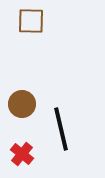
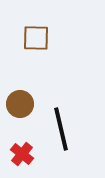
brown square: moved 5 px right, 17 px down
brown circle: moved 2 px left
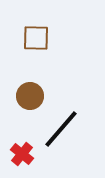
brown circle: moved 10 px right, 8 px up
black line: rotated 54 degrees clockwise
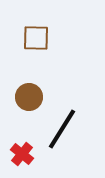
brown circle: moved 1 px left, 1 px down
black line: moved 1 px right; rotated 9 degrees counterclockwise
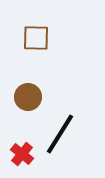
brown circle: moved 1 px left
black line: moved 2 px left, 5 px down
